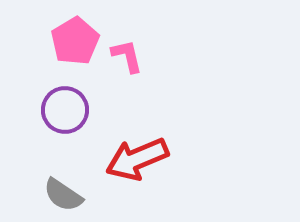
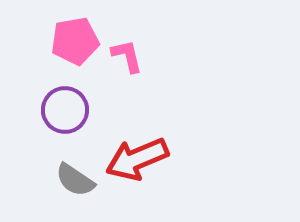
pink pentagon: rotated 21 degrees clockwise
gray semicircle: moved 12 px right, 15 px up
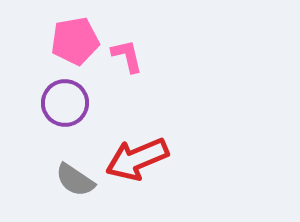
purple circle: moved 7 px up
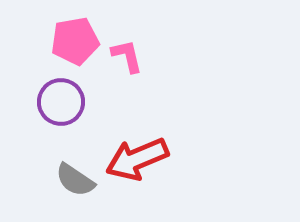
purple circle: moved 4 px left, 1 px up
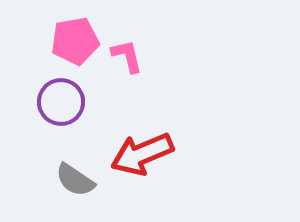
red arrow: moved 5 px right, 5 px up
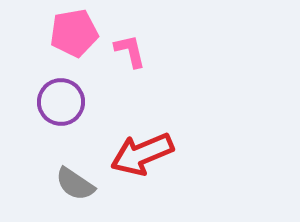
pink pentagon: moved 1 px left, 8 px up
pink L-shape: moved 3 px right, 5 px up
gray semicircle: moved 4 px down
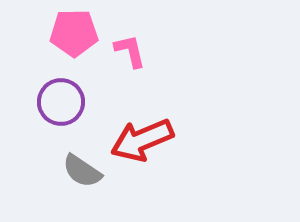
pink pentagon: rotated 9 degrees clockwise
red arrow: moved 14 px up
gray semicircle: moved 7 px right, 13 px up
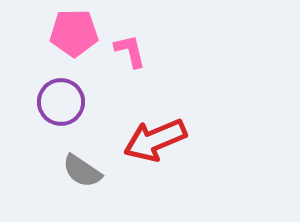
red arrow: moved 13 px right
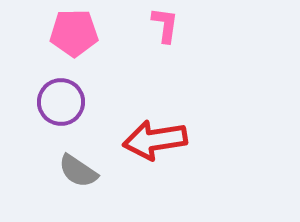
pink L-shape: moved 35 px right, 26 px up; rotated 21 degrees clockwise
red arrow: rotated 14 degrees clockwise
gray semicircle: moved 4 px left
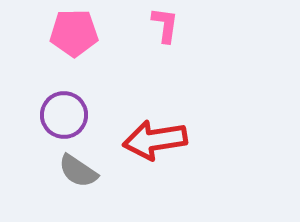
purple circle: moved 3 px right, 13 px down
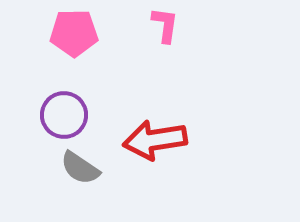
gray semicircle: moved 2 px right, 3 px up
